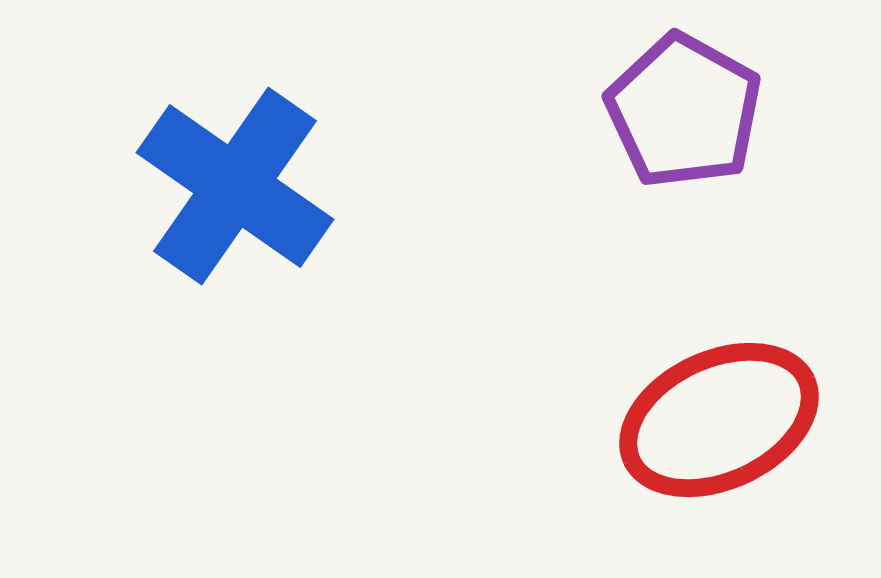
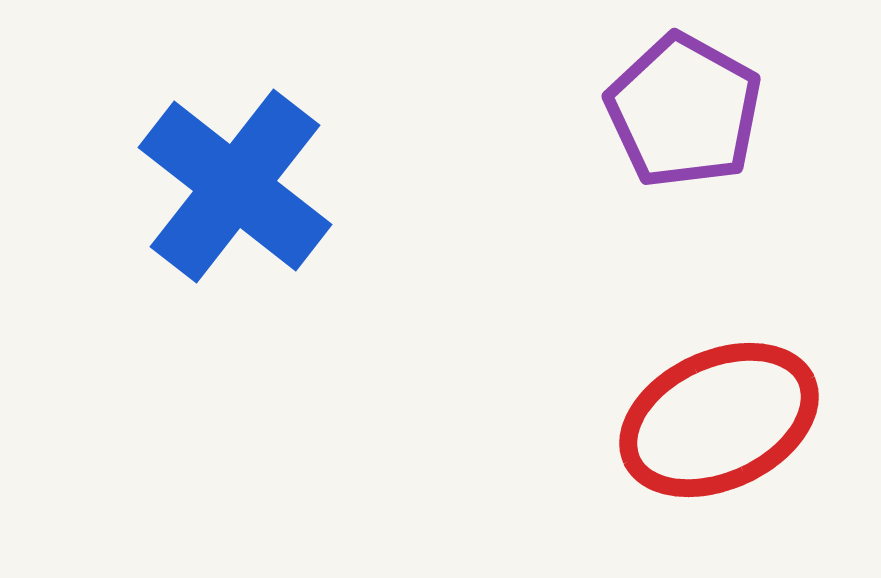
blue cross: rotated 3 degrees clockwise
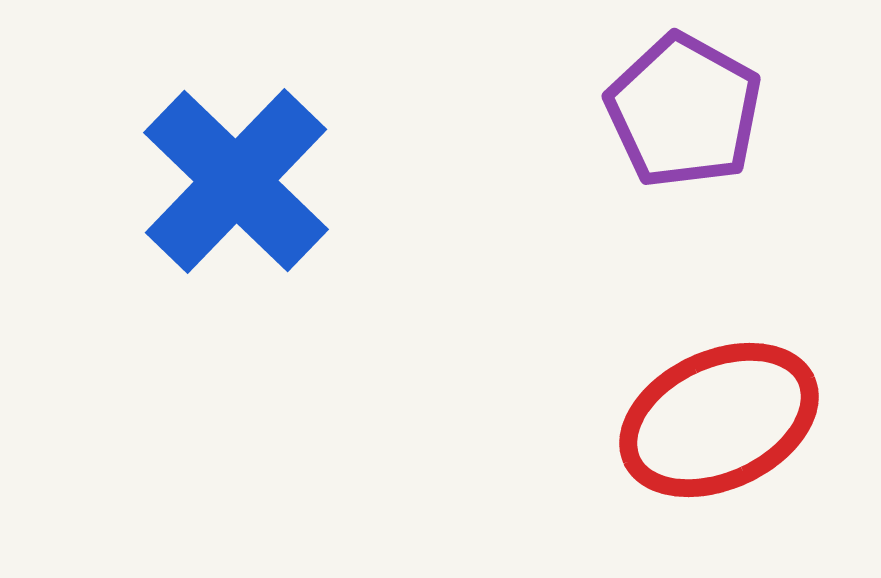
blue cross: moved 1 px right, 5 px up; rotated 6 degrees clockwise
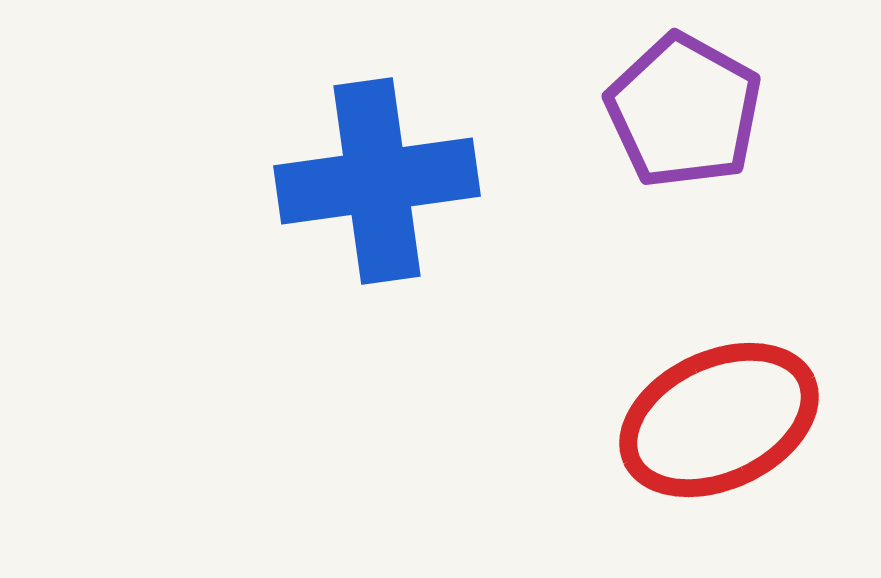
blue cross: moved 141 px right; rotated 38 degrees clockwise
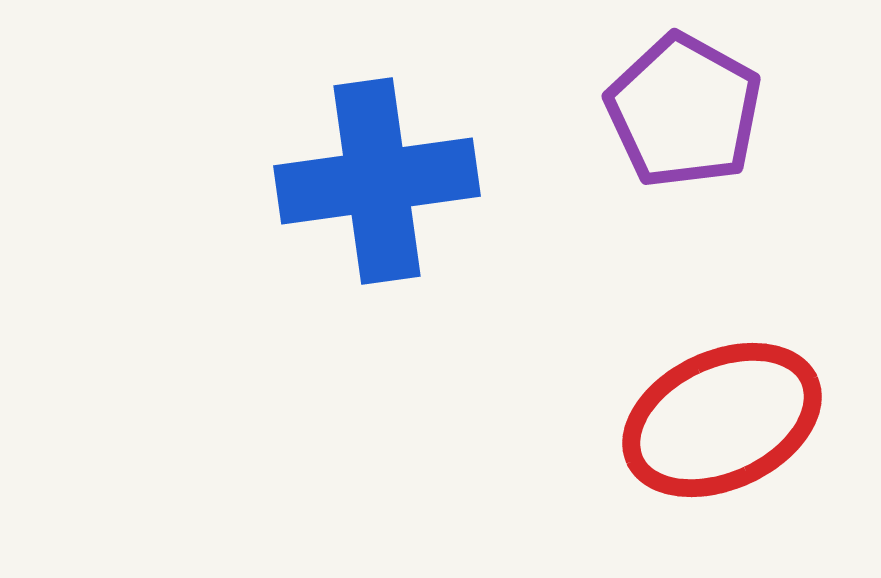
red ellipse: moved 3 px right
